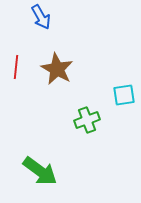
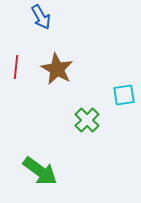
green cross: rotated 25 degrees counterclockwise
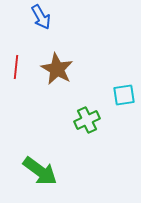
green cross: rotated 20 degrees clockwise
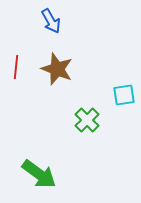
blue arrow: moved 10 px right, 4 px down
brown star: rotated 8 degrees counterclockwise
green cross: rotated 20 degrees counterclockwise
green arrow: moved 1 px left, 3 px down
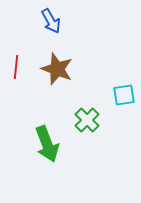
green arrow: moved 8 px right, 30 px up; rotated 33 degrees clockwise
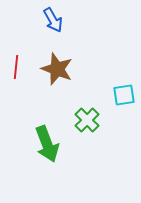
blue arrow: moved 2 px right, 1 px up
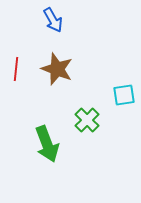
red line: moved 2 px down
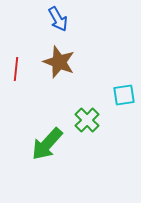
blue arrow: moved 5 px right, 1 px up
brown star: moved 2 px right, 7 px up
green arrow: rotated 63 degrees clockwise
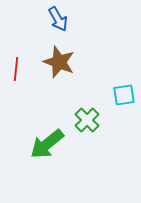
green arrow: rotated 9 degrees clockwise
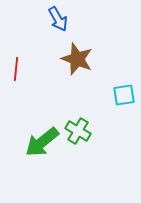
brown star: moved 18 px right, 3 px up
green cross: moved 9 px left, 11 px down; rotated 15 degrees counterclockwise
green arrow: moved 5 px left, 2 px up
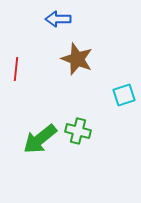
blue arrow: rotated 120 degrees clockwise
cyan square: rotated 10 degrees counterclockwise
green cross: rotated 15 degrees counterclockwise
green arrow: moved 2 px left, 3 px up
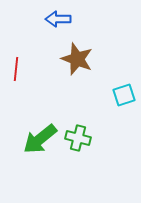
green cross: moved 7 px down
